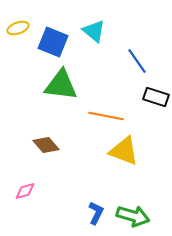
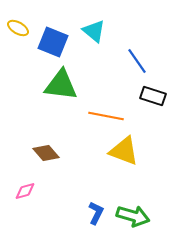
yellow ellipse: rotated 50 degrees clockwise
black rectangle: moved 3 px left, 1 px up
brown diamond: moved 8 px down
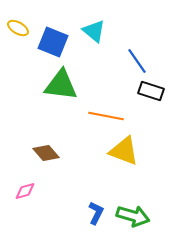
black rectangle: moved 2 px left, 5 px up
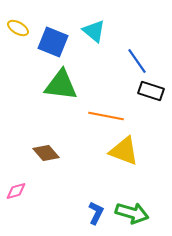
pink diamond: moved 9 px left
green arrow: moved 1 px left, 3 px up
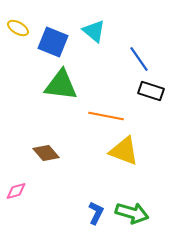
blue line: moved 2 px right, 2 px up
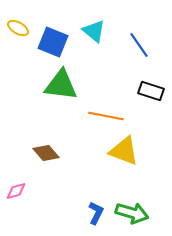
blue line: moved 14 px up
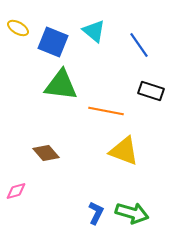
orange line: moved 5 px up
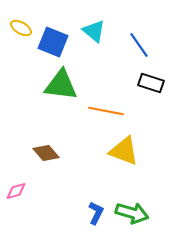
yellow ellipse: moved 3 px right
black rectangle: moved 8 px up
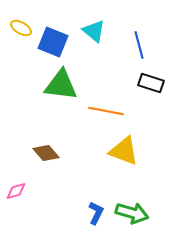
blue line: rotated 20 degrees clockwise
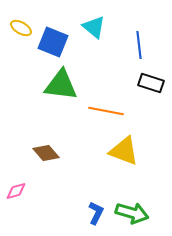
cyan triangle: moved 4 px up
blue line: rotated 8 degrees clockwise
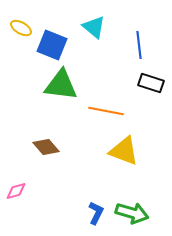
blue square: moved 1 px left, 3 px down
brown diamond: moved 6 px up
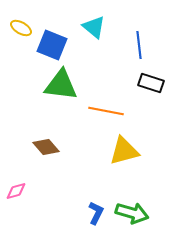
yellow triangle: rotated 36 degrees counterclockwise
